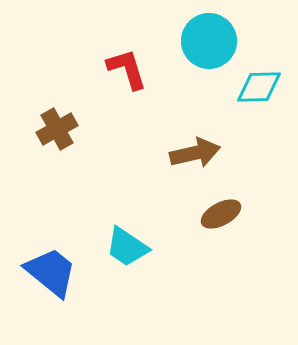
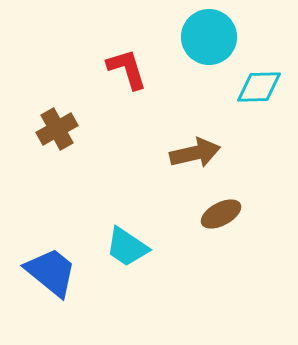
cyan circle: moved 4 px up
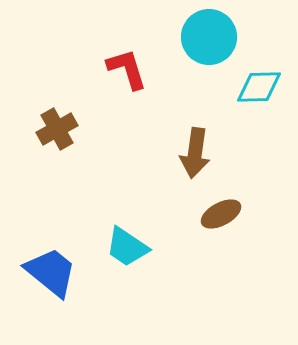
brown arrow: rotated 111 degrees clockwise
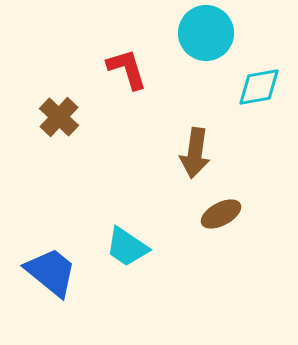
cyan circle: moved 3 px left, 4 px up
cyan diamond: rotated 9 degrees counterclockwise
brown cross: moved 2 px right, 12 px up; rotated 18 degrees counterclockwise
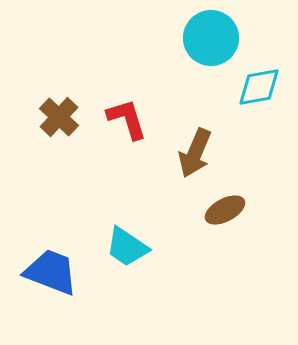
cyan circle: moved 5 px right, 5 px down
red L-shape: moved 50 px down
brown arrow: rotated 15 degrees clockwise
brown ellipse: moved 4 px right, 4 px up
blue trapezoid: rotated 18 degrees counterclockwise
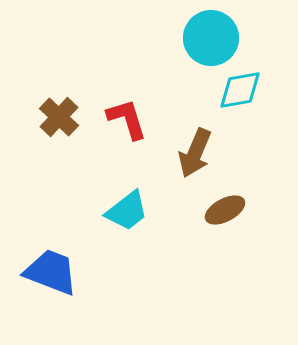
cyan diamond: moved 19 px left, 3 px down
cyan trapezoid: moved 36 px up; rotated 72 degrees counterclockwise
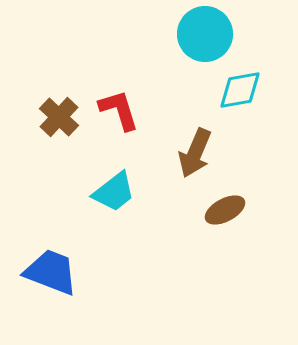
cyan circle: moved 6 px left, 4 px up
red L-shape: moved 8 px left, 9 px up
cyan trapezoid: moved 13 px left, 19 px up
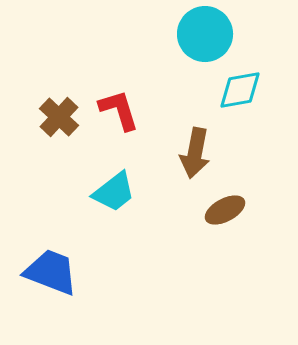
brown arrow: rotated 12 degrees counterclockwise
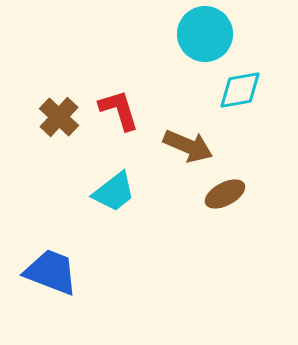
brown arrow: moved 7 px left, 7 px up; rotated 78 degrees counterclockwise
brown ellipse: moved 16 px up
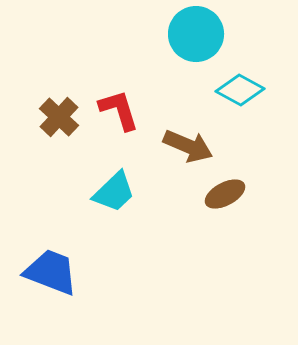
cyan circle: moved 9 px left
cyan diamond: rotated 39 degrees clockwise
cyan trapezoid: rotated 6 degrees counterclockwise
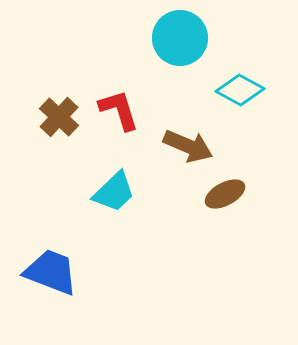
cyan circle: moved 16 px left, 4 px down
